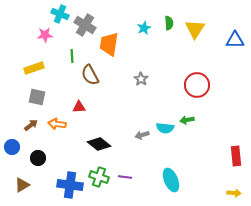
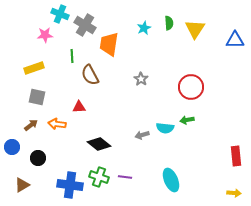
red circle: moved 6 px left, 2 px down
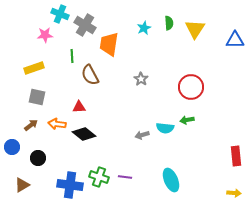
black diamond: moved 15 px left, 10 px up
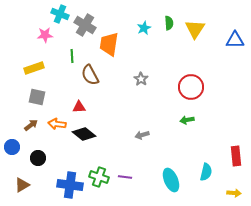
cyan semicircle: moved 41 px right, 44 px down; rotated 84 degrees counterclockwise
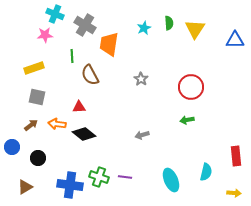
cyan cross: moved 5 px left
brown triangle: moved 3 px right, 2 px down
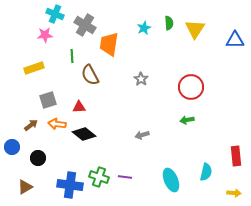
gray square: moved 11 px right, 3 px down; rotated 30 degrees counterclockwise
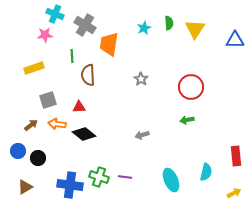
brown semicircle: moved 2 px left; rotated 25 degrees clockwise
blue circle: moved 6 px right, 4 px down
yellow arrow: rotated 32 degrees counterclockwise
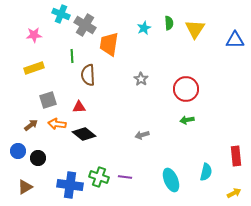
cyan cross: moved 6 px right
pink star: moved 11 px left
red circle: moved 5 px left, 2 px down
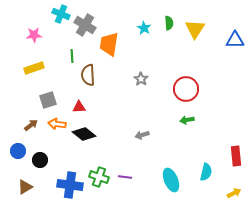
cyan star: rotated 16 degrees counterclockwise
black circle: moved 2 px right, 2 px down
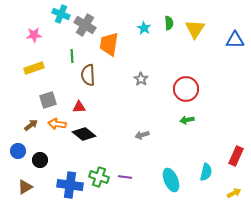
red rectangle: rotated 30 degrees clockwise
